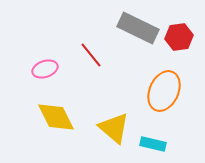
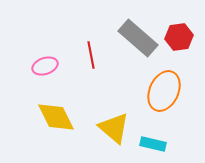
gray rectangle: moved 10 px down; rotated 15 degrees clockwise
red line: rotated 28 degrees clockwise
pink ellipse: moved 3 px up
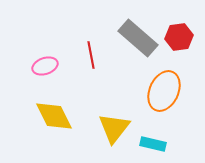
yellow diamond: moved 2 px left, 1 px up
yellow triangle: rotated 28 degrees clockwise
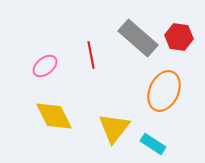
red hexagon: rotated 16 degrees clockwise
pink ellipse: rotated 20 degrees counterclockwise
cyan rectangle: rotated 20 degrees clockwise
